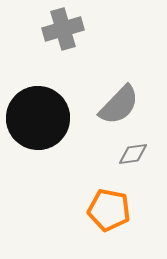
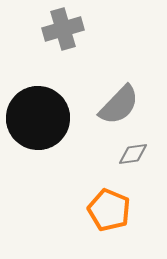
orange pentagon: rotated 12 degrees clockwise
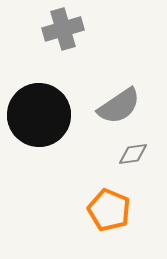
gray semicircle: moved 1 px down; rotated 12 degrees clockwise
black circle: moved 1 px right, 3 px up
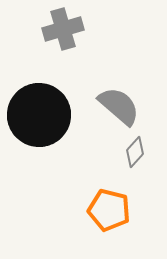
gray semicircle: rotated 105 degrees counterclockwise
gray diamond: moved 2 px right, 2 px up; rotated 40 degrees counterclockwise
orange pentagon: rotated 9 degrees counterclockwise
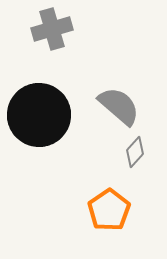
gray cross: moved 11 px left
orange pentagon: rotated 24 degrees clockwise
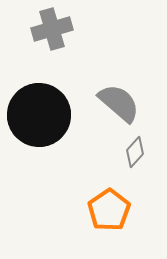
gray semicircle: moved 3 px up
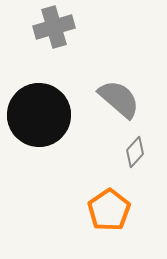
gray cross: moved 2 px right, 2 px up
gray semicircle: moved 4 px up
